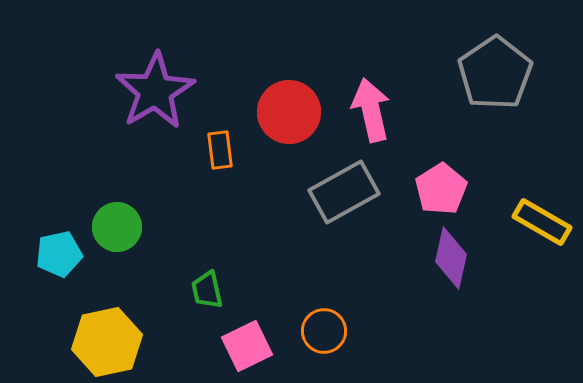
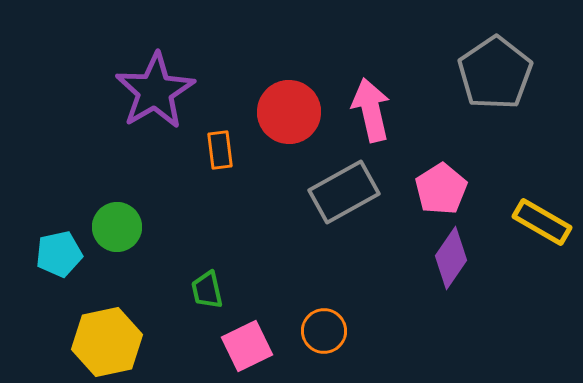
purple diamond: rotated 22 degrees clockwise
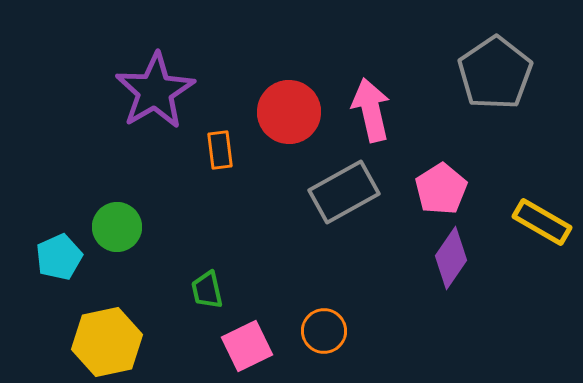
cyan pentagon: moved 3 px down; rotated 12 degrees counterclockwise
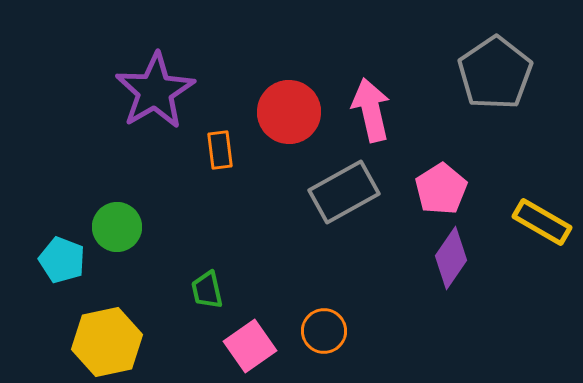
cyan pentagon: moved 3 px right, 3 px down; rotated 27 degrees counterclockwise
pink square: moved 3 px right; rotated 9 degrees counterclockwise
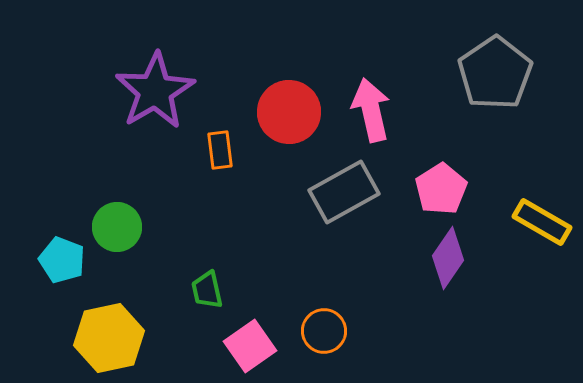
purple diamond: moved 3 px left
yellow hexagon: moved 2 px right, 4 px up
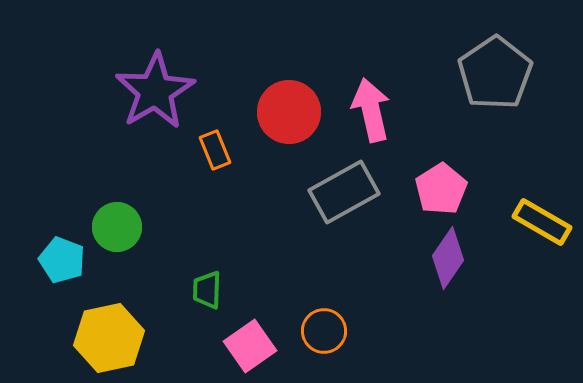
orange rectangle: moved 5 px left; rotated 15 degrees counterclockwise
green trapezoid: rotated 15 degrees clockwise
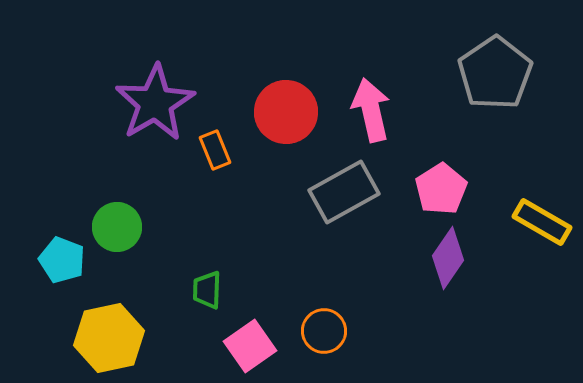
purple star: moved 12 px down
red circle: moved 3 px left
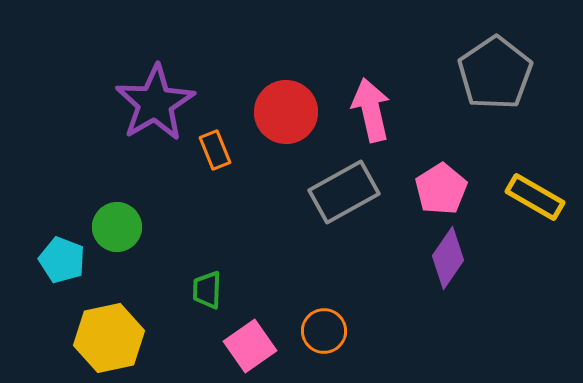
yellow rectangle: moved 7 px left, 25 px up
